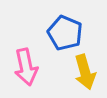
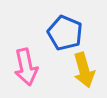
yellow arrow: moved 1 px left, 2 px up
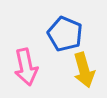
blue pentagon: moved 1 px down
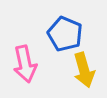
pink arrow: moved 1 px left, 3 px up
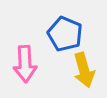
pink arrow: rotated 9 degrees clockwise
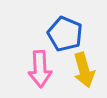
pink arrow: moved 15 px right, 5 px down
